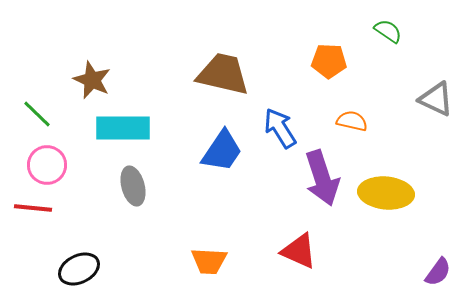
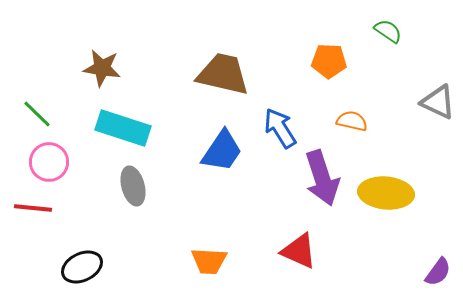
brown star: moved 10 px right, 12 px up; rotated 15 degrees counterclockwise
gray triangle: moved 2 px right, 3 px down
cyan rectangle: rotated 18 degrees clockwise
pink circle: moved 2 px right, 3 px up
black ellipse: moved 3 px right, 2 px up
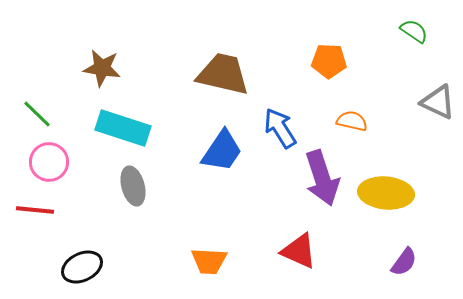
green semicircle: moved 26 px right
red line: moved 2 px right, 2 px down
purple semicircle: moved 34 px left, 10 px up
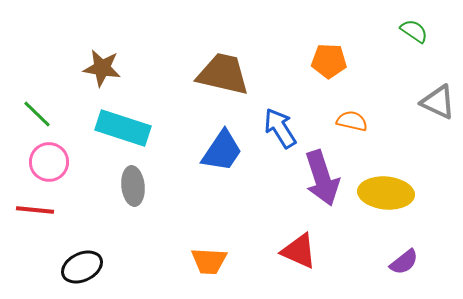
gray ellipse: rotated 9 degrees clockwise
purple semicircle: rotated 16 degrees clockwise
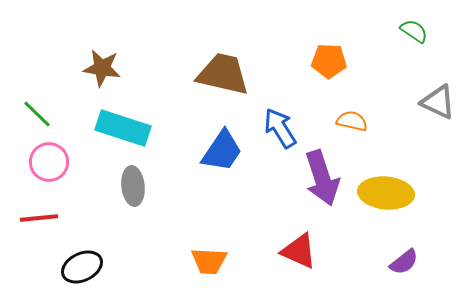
red line: moved 4 px right, 8 px down; rotated 12 degrees counterclockwise
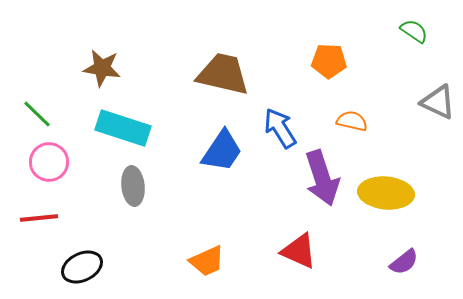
orange trapezoid: moved 2 px left; rotated 27 degrees counterclockwise
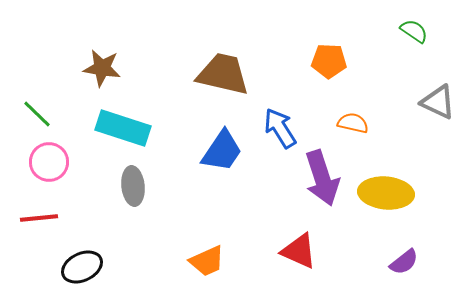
orange semicircle: moved 1 px right, 2 px down
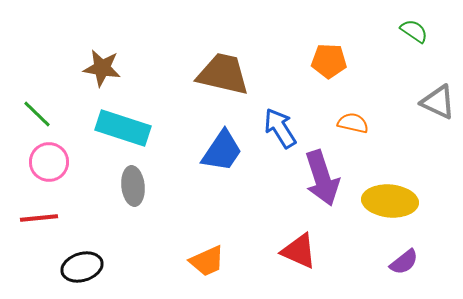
yellow ellipse: moved 4 px right, 8 px down
black ellipse: rotated 9 degrees clockwise
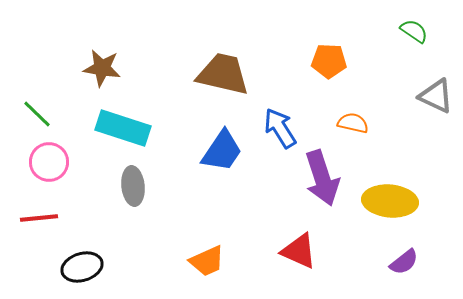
gray triangle: moved 2 px left, 6 px up
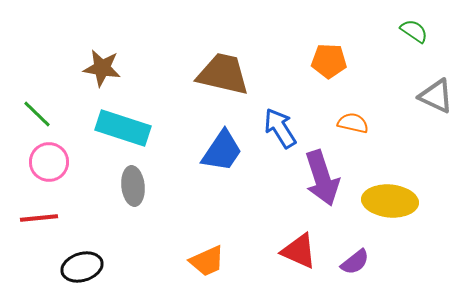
purple semicircle: moved 49 px left
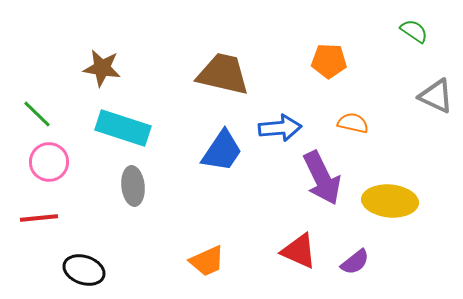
blue arrow: rotated 117 degrees clockwise
purple arrow: rotated 8 degrees counterclockwise
black ellipse: moved 2 px right, 3 px down; rotated 36 degrees clockwise
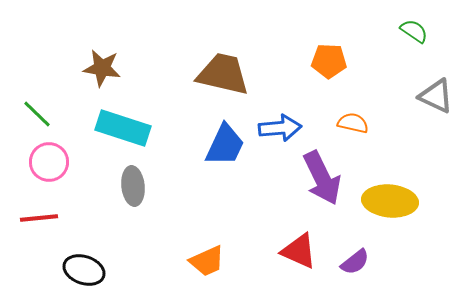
blue trapezoid: moved 3 px right, 6 px up; rotated 9 degrees counterclockwise
